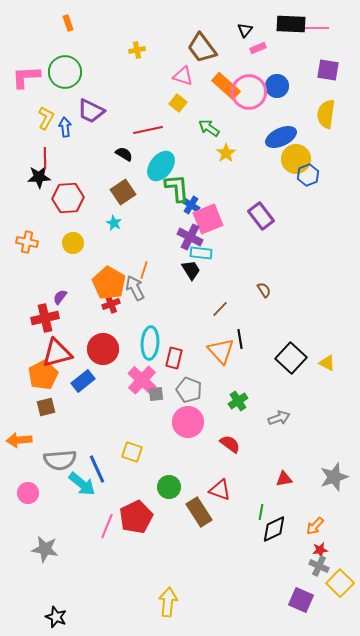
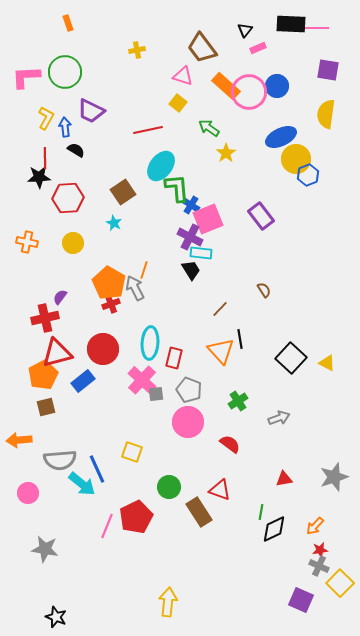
black semicircle at (124, 154): moved 48 px left, 4 px up
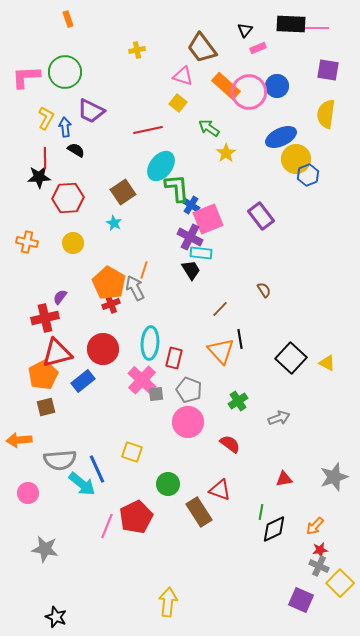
orange rectangle at (68, 23): moved 4 px up
green circle at (169, 487): moved 1 px left, 3 px up
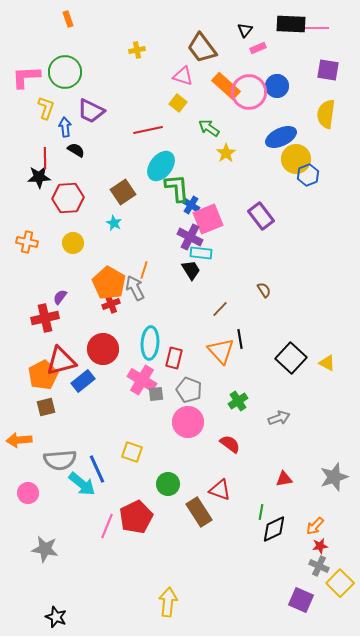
yellow L-shape at (46, 118): moved 10 px up; rotated 10 degrees counterclockwise
red triangle at (57, 353): moved 4 px right, 8 px down
pink cross at (142, 380): rotated 12 degrees counterclockwise
red star at (320, 550): moved 4 px up
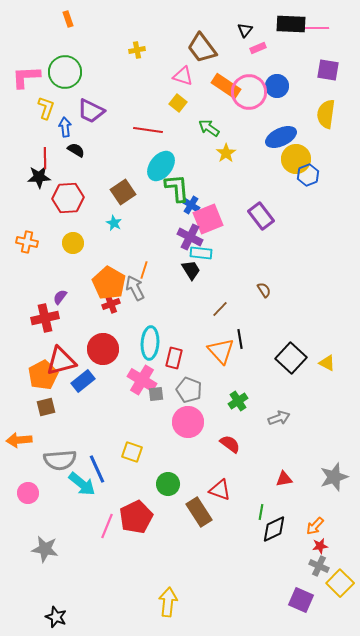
orange rectangle at (226, 86): rotated 8 degrees counterclockwise
red line at (148, 130): rotated 20 degrees clockwise
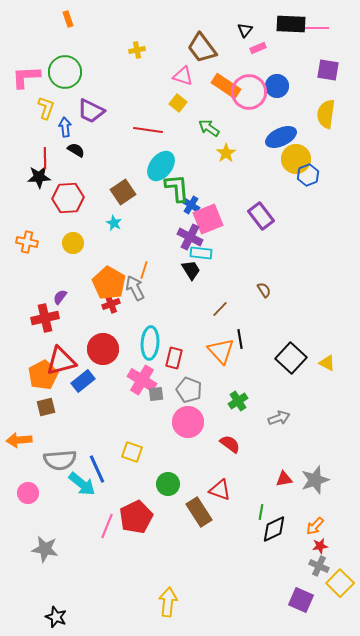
gray star at (334, 477): moved 19 px left, 3 px down
